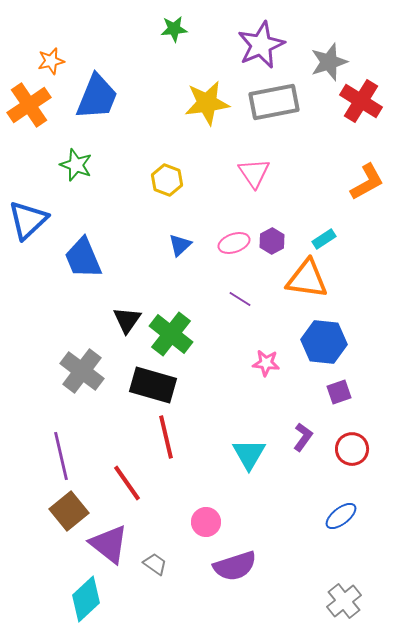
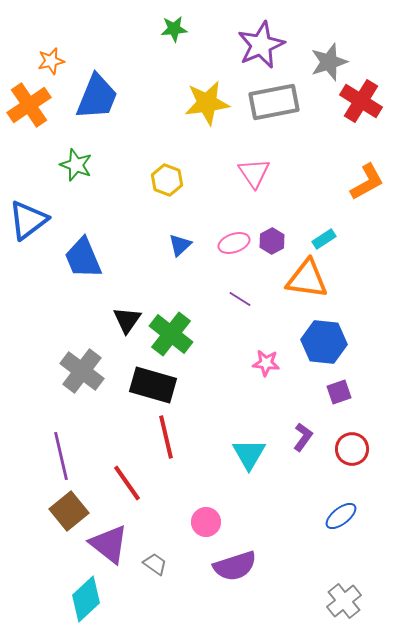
blue triangle at (28, 220): rotated 6 degrees clockwise
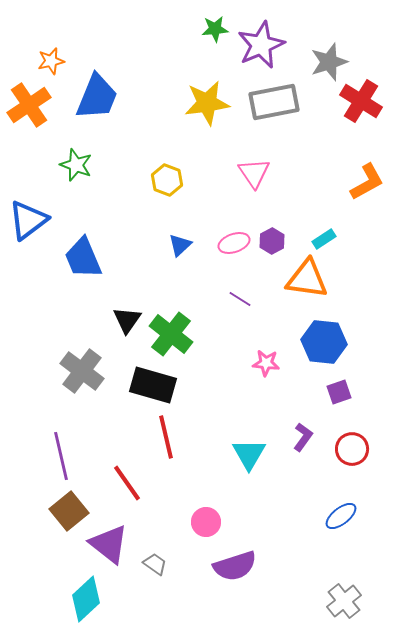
green star at (174, 29): moved 41 px right
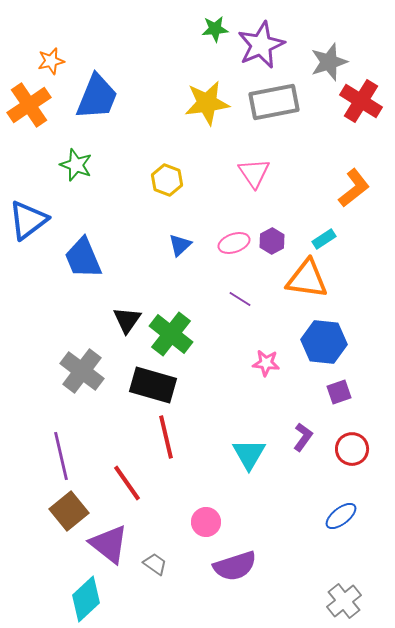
orange L-shape at (367, 182): moved 13 px left, 6 px down; rotated 9 degrees counterclockwise
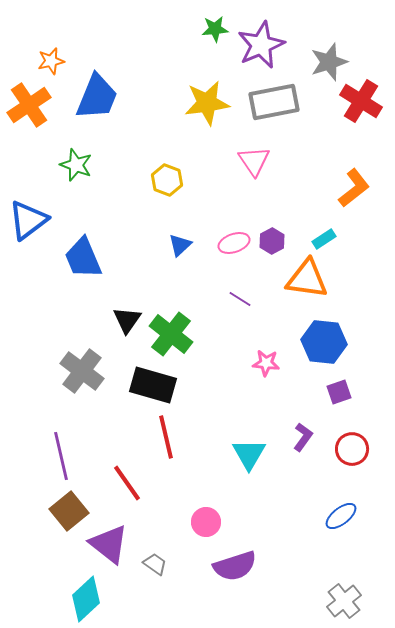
pink triangle at (254, 173): moved 12 px up
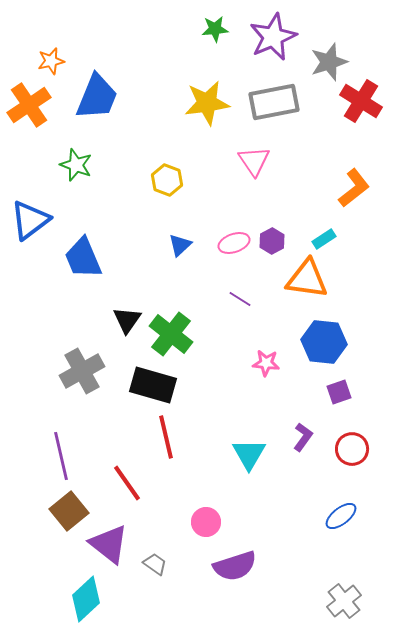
purple star at (261, 45): moved 12 px right, 8 px up
blue triangle at (28, 220): moved 2 px right
gray cross at (82, 371): rotated 24 degrees clockwise
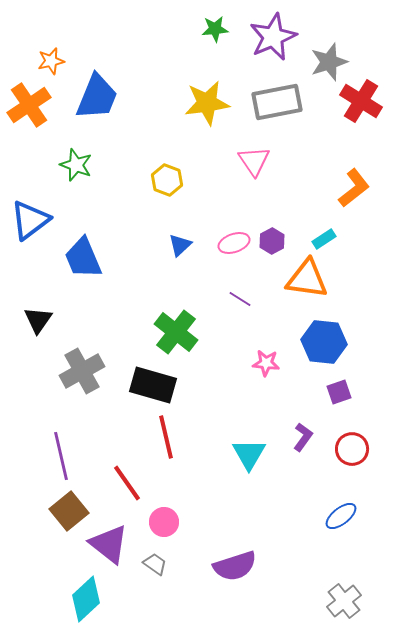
gray rectangle at (274, 102): moved 3 px right
black triangle at (127, 320): moved 89 px left
green cross at (171, 334): moved 5 px right, 2 px up
pink circle at (206, 522): moved 42 px left
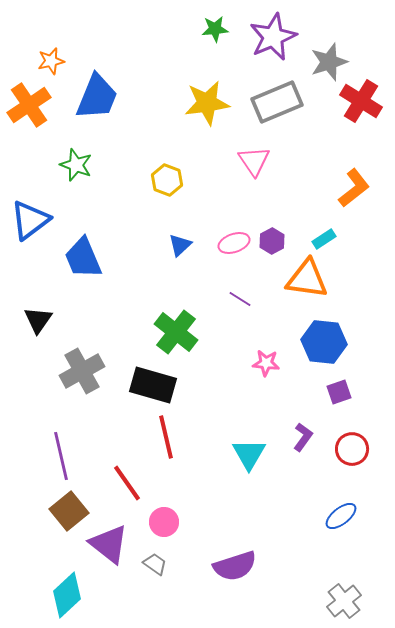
gray rectangle at (277, 102): rotated 12 degrees counterclockwise
cyan diamond at (86, 599): moved 19 px left, 4 px up
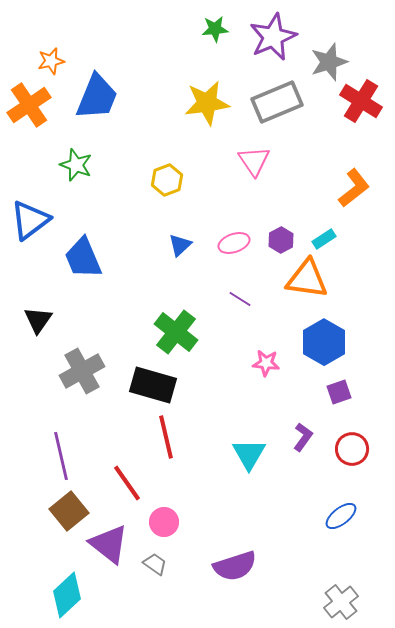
yellow hexagon at (167, 180): rotated 20 degrees clockwise
purple hexagon at (272, 241): moved 9 px right, 1 px up
blue hexagon at (324, 342): rotated 24 degrees clockwise
gray cross at (344, 601): moved 3 px left, 1 px down
